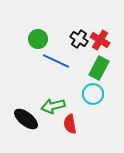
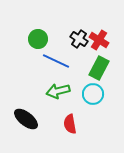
red cross: moved 1 px left
green arrow: moved 5 px right, 15 px up
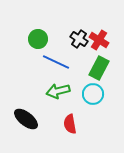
blue line: moved 1 px down
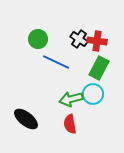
red cross: moved 2 px left, 1 px down; rotated 24 degrees counterclockwise
green arrow: moved 13 px right, 8 px down
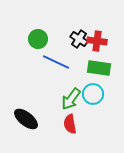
green rectangle: rotated 70 degrees clockwise
green arrow: rotated 40 degrees counterclockwise
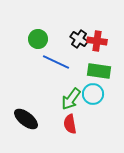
green rectangle: moved 3 px down
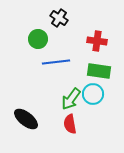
black cross: moved 20 px left, 21 px up
blue line: rotated 32 degrees counterclockwise
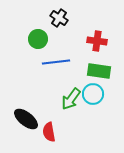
red semicircle: moved 21 px left, 8 px down
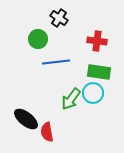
green rectangle: moved 1 px down
cyan circle: moved 1 px up
red semicircle: moved 2 px left
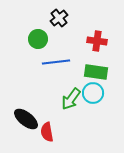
black cross: rotated 18 degrees clockwise
green rectangle: moved 3 px left
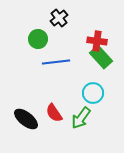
green rectangle: moved 5 px right, 15 px up; rotated 40 degrees clockwise
green arrow: moved 10 px right, 19 px down
red semicircle: moved 7 px right, 19 px up; rotated 24 degrees counterclockwise
